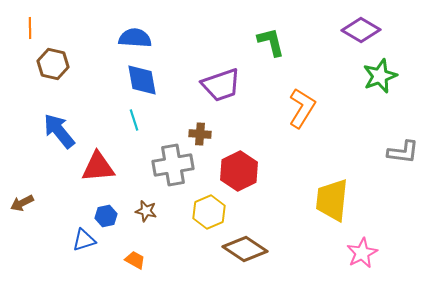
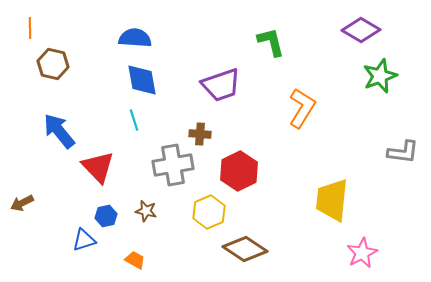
red triangle: rotated 51 degrees clockwise
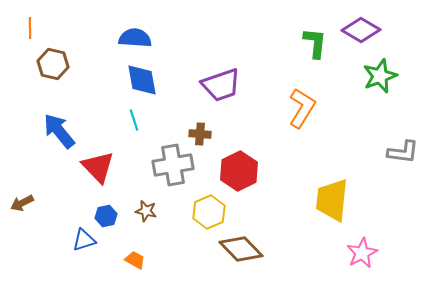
green L-shape: moved 44 px right, 1 px down; rotated 20 degrees clockwise
brown diamond: moved 4 px left; rotated 12 degrees clockwise
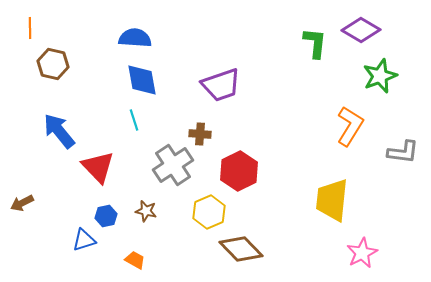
orange L-shape: moved 48 px right, 18 px down
gray cross: rotated 24 degrees counterclockwise
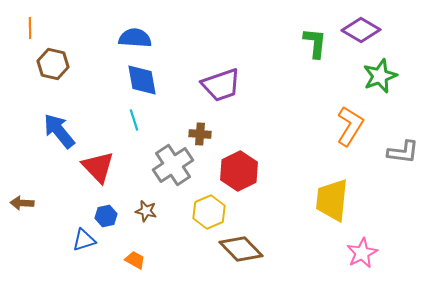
brown arrow: rotated 30 degrees clockwise
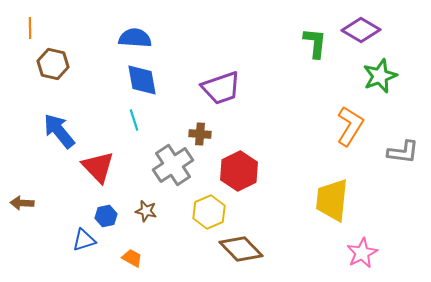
purple trapezoid: moved 3 px down
orange trapezoid: moved 3 px left, 2 px up
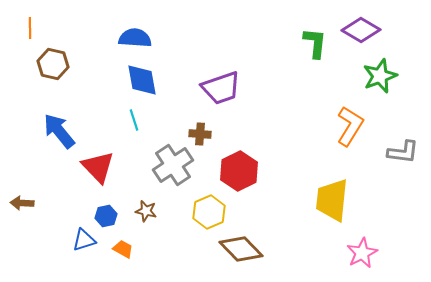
orange trapezoid: moved 9 px left, 9 px up
